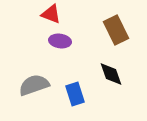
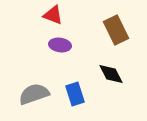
red triangle: moved 2 px right, 1 px down
purple ellipse: moved 4 px down
black diamond: rotated 8 degrees counterclockwise
gray semicircle: moved 9 px down
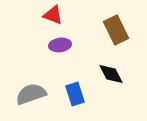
purple ellipse: rotated 15 degrees counterclockwise
gray semicircle: moved 3 px left
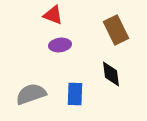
black diamond: rotated 20 degrees clockwise
blue rectangle: rotated 20 degrees clockwise
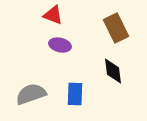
brown rectangle: moved 2 px up
purple ellipse: rotated 20 degrees clockwise
black diamond: moved 2 px right, 3 px up
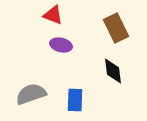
purple ellipse: moved 1 px right
blue rectangle: moved 6 px down
